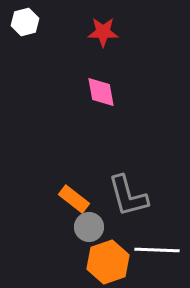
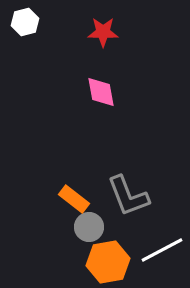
gray L-shape: rotated 6 degrees counterclockwise
white line: moved 5 px right; rotated 30 degrees counterclockwise
orange hexagon: rotated 9 degrees clockwise
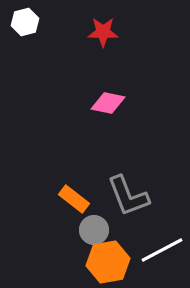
pink diamond: moved 7 px right, 11 px down; rotated 68 degrees counterclockwise
gray circle: moved 5 px right, 3 px down
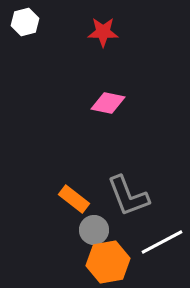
white line: moved 8 px up
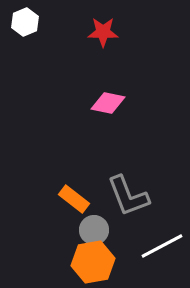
white hexagon: rotated 8 degrees counterclockwise
white line: moved 4 px down
orange hexagon: moved 15 px left
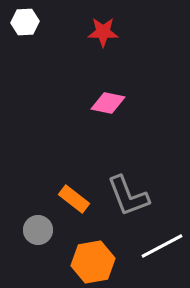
white hexagon: rotated 20 degrees clockwise
gray circle: moved 56 px left
